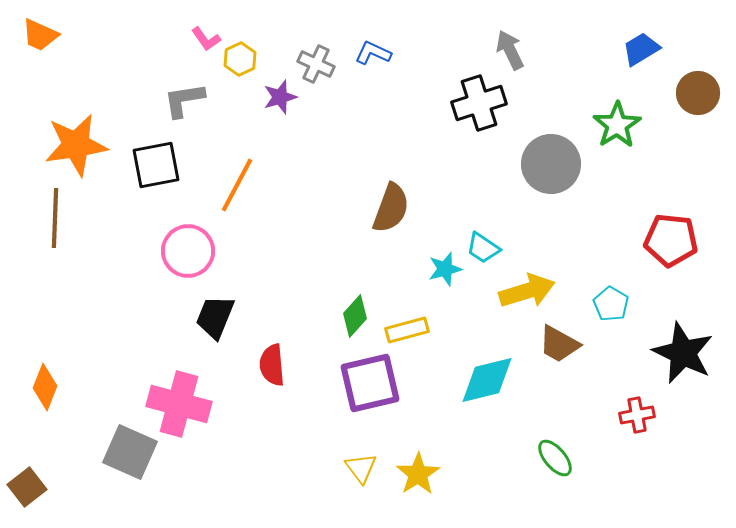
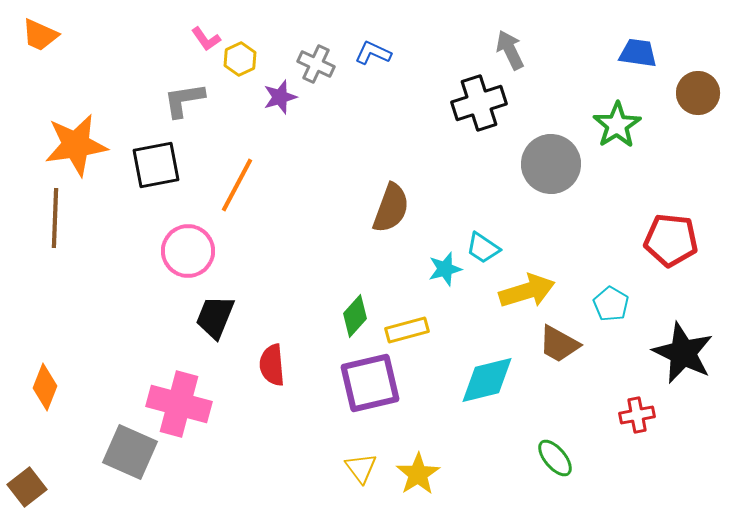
blue trapezoid: moved 3 px left, 4 px down; rotated 39 degrees clockwise
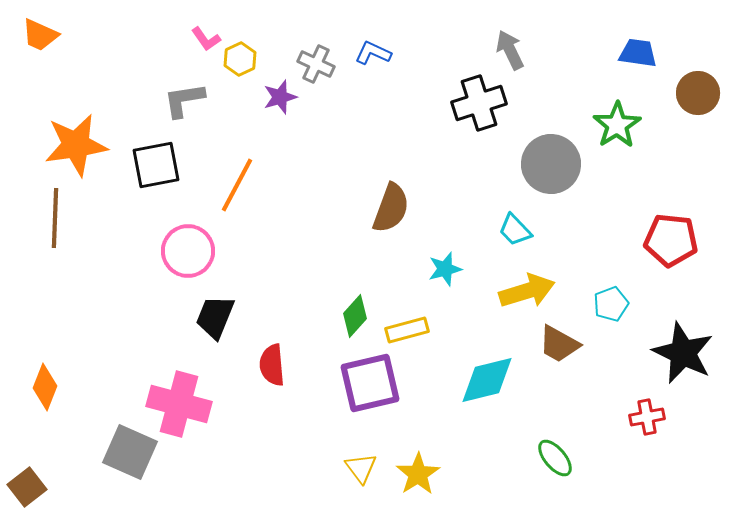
cyan trapezoid: moved 32 px right, 18 px up; rotated 12 degrees clockwise
cyan pentagon: rotated 20 degrees clockwise
red cross: moved 10 px right, 2 px down
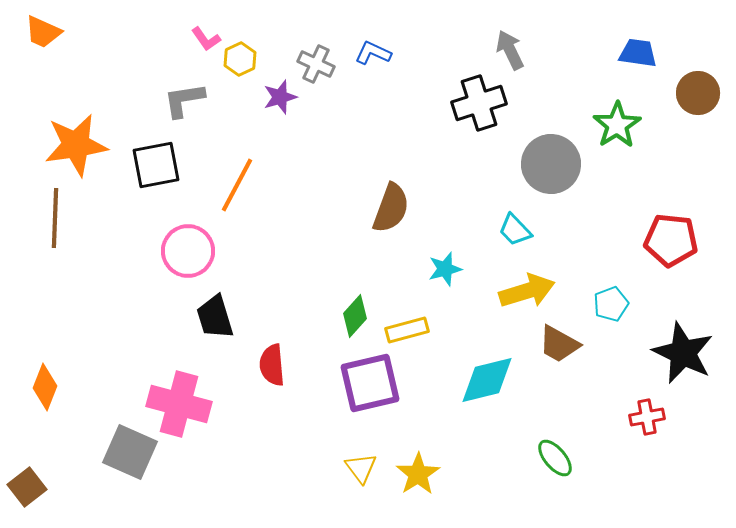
orange trapezoid: moved 3 px right, 3 px up
black trapezoid: rotated 39 degrees counterclockwise
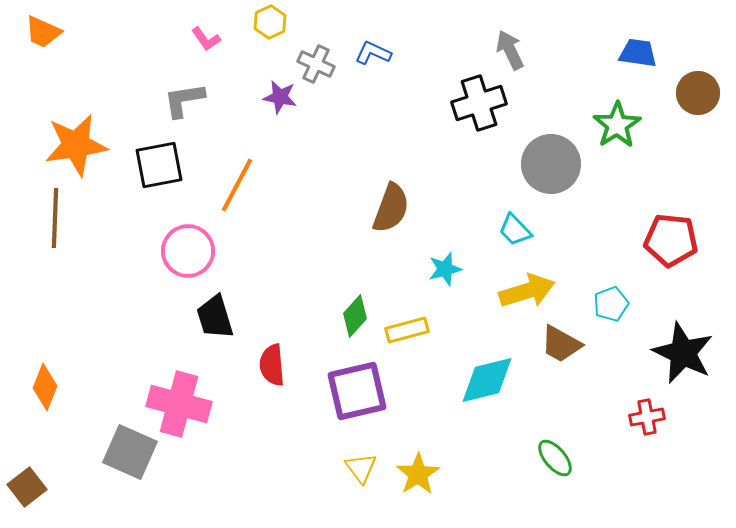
yellow hexagon: moved 30 px right, 37 px up
purple star: rotated 28 degrees clockwise
black square: moved 3 px right
brown trapezoid: moved 2 px right
purple square: moved 13 px left, 8 px down
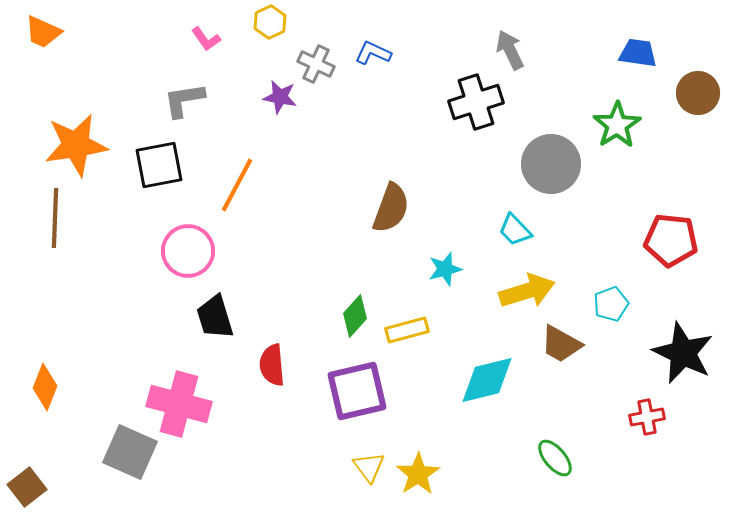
black cross: moved 3 px left, 1 px up
yellow triangle: moved 8 px right, 1 px up
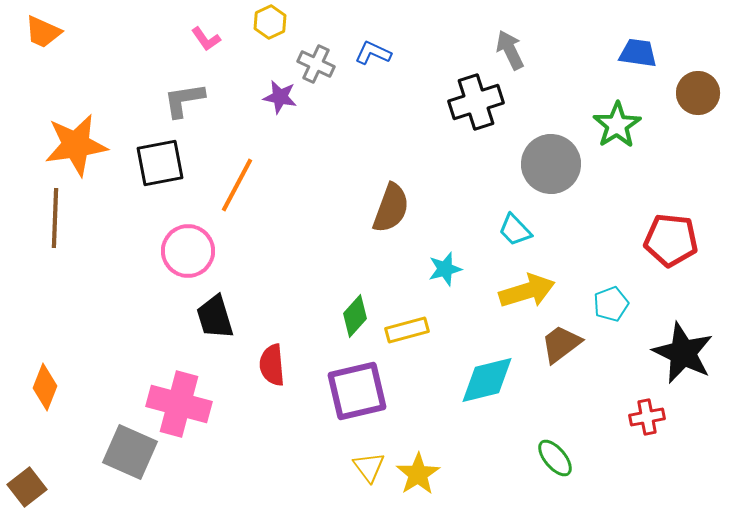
black square: moved 1 px right, 2 px up
brown trapezoid: rotated 114 degrees clockwise
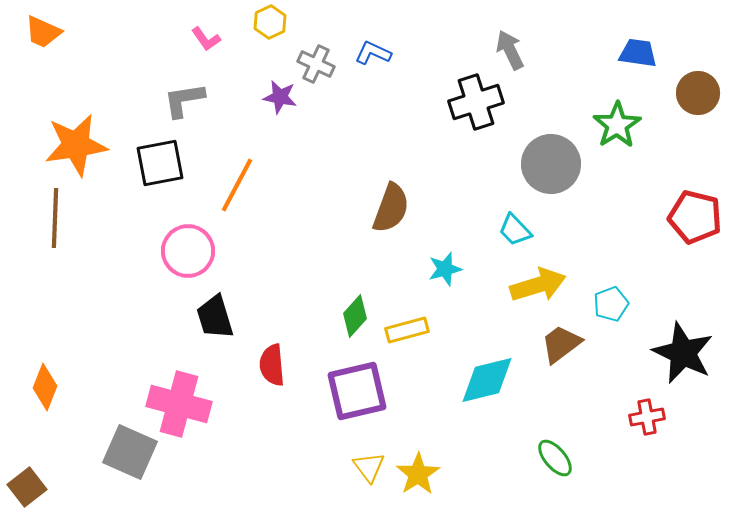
red pentagon: moved 24 px right, 23 px up; rotated 8 degrees clockwise
yellow arrow: moved 11 px right, 6 px up
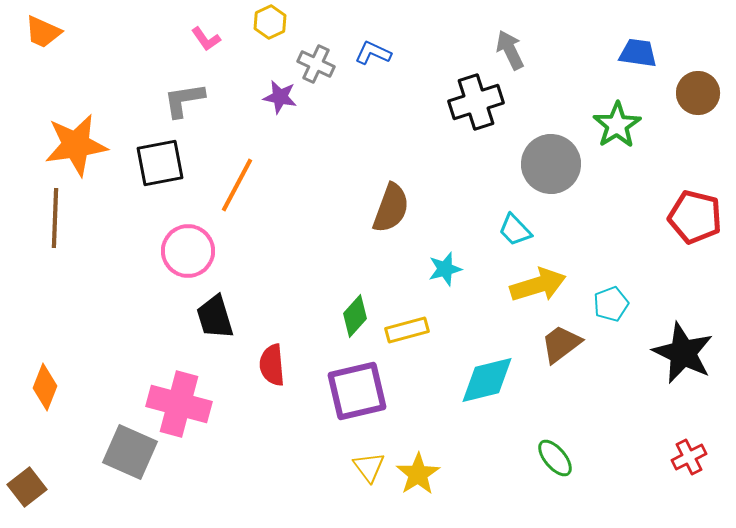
red cross: moved 42 px right, 40 px down; rotated 16 degrees counterclockwise
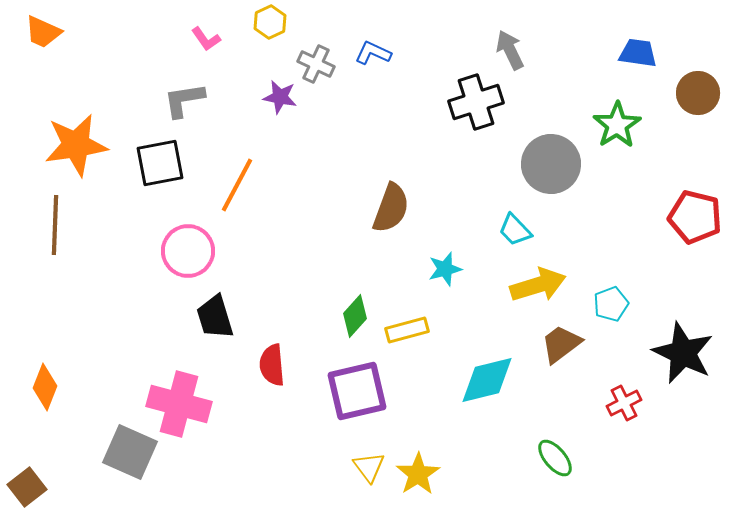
brown line: moved 7 px down
red cross: moved 65 px left, 54 px up
